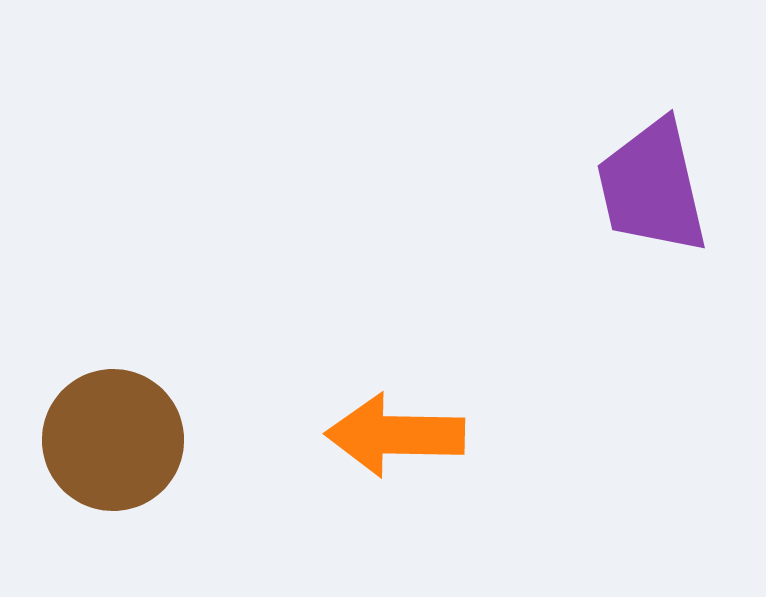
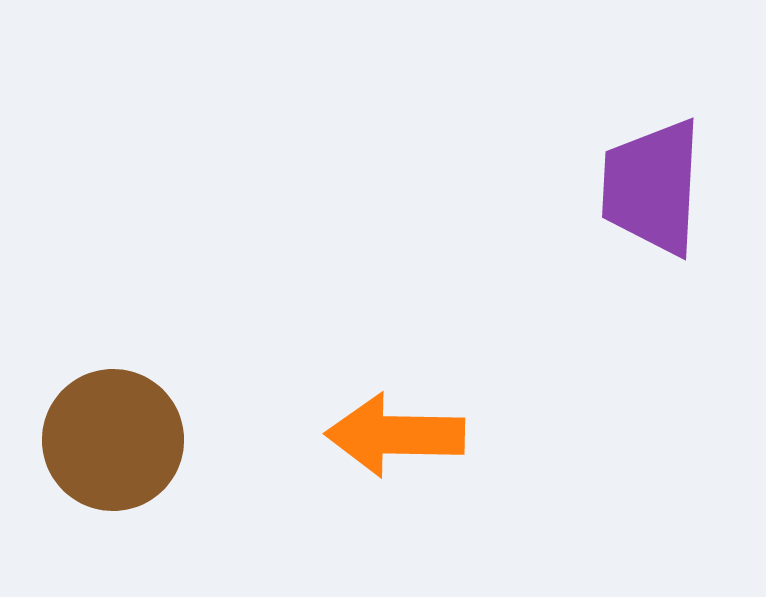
purple trapezoid: rotated 16 degrees clockwise
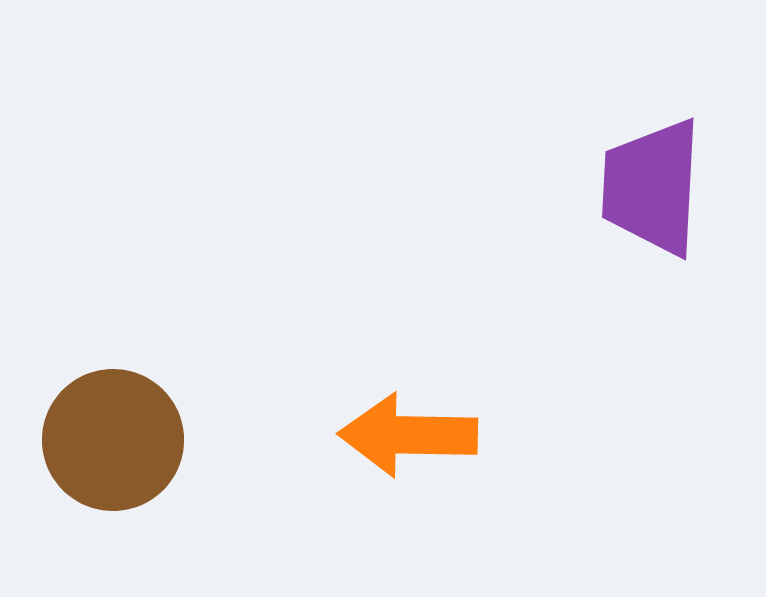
orange arrow: moved 13 px right
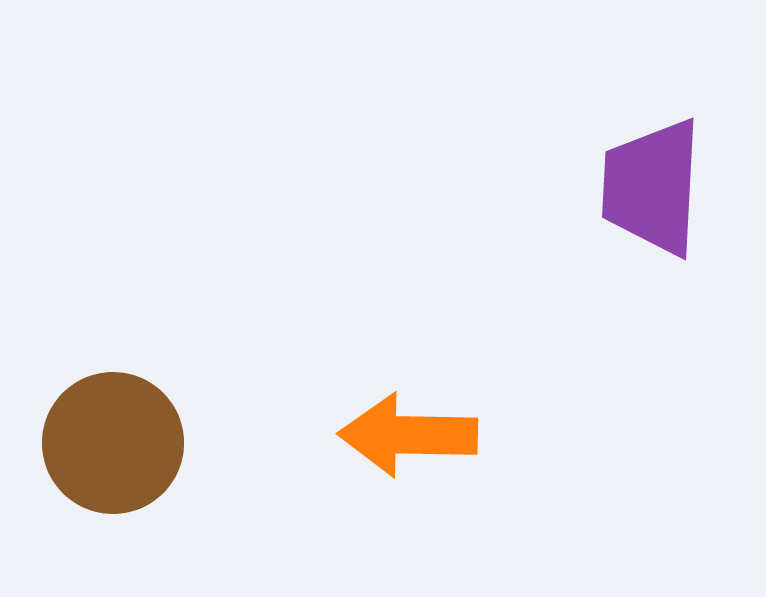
brown circle: moved 3 px down
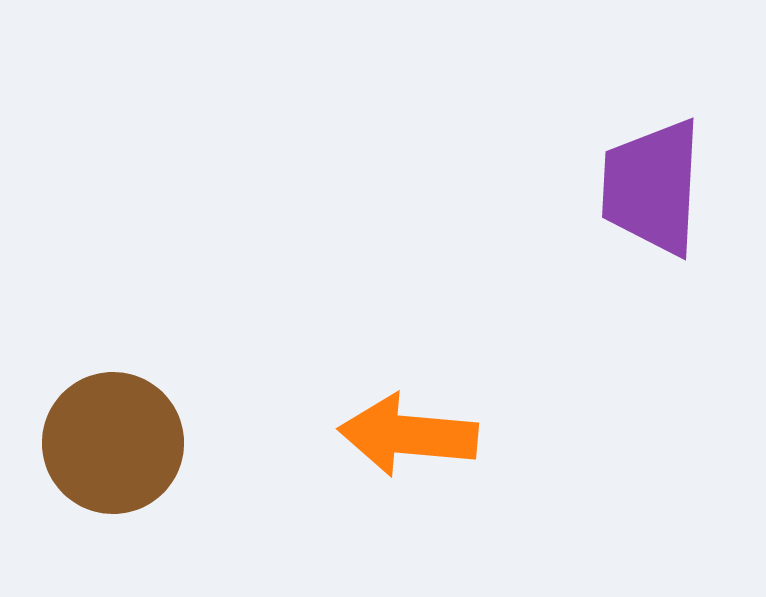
orange arrow: rotated 4 degrees clockwise
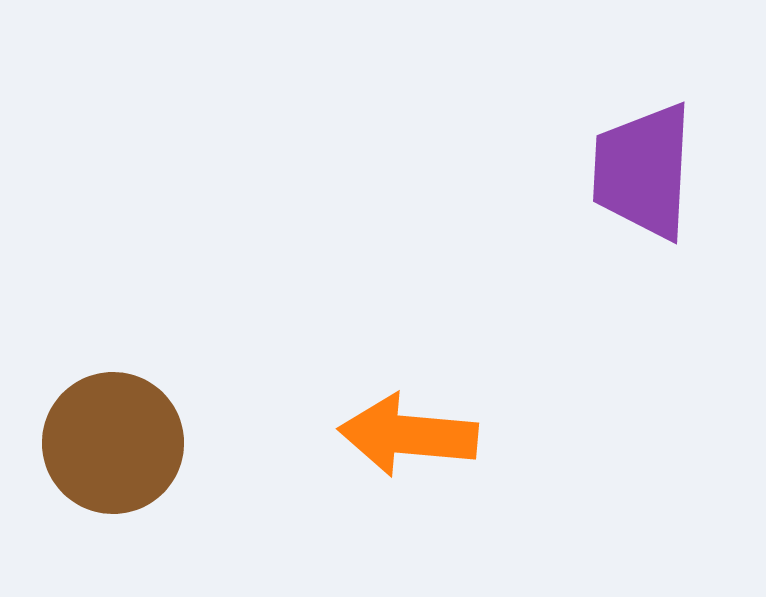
purple trapezoid: moved 9 px left, 16 px up
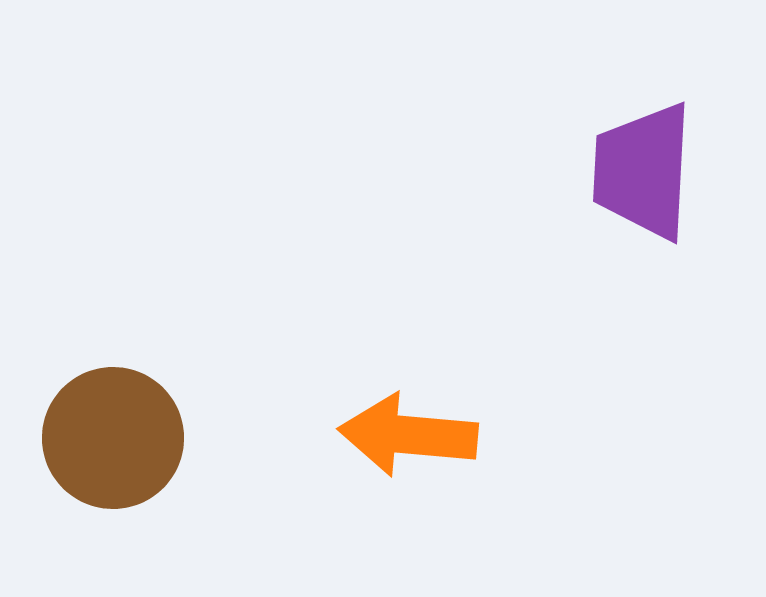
brown circle: moved 5 px up
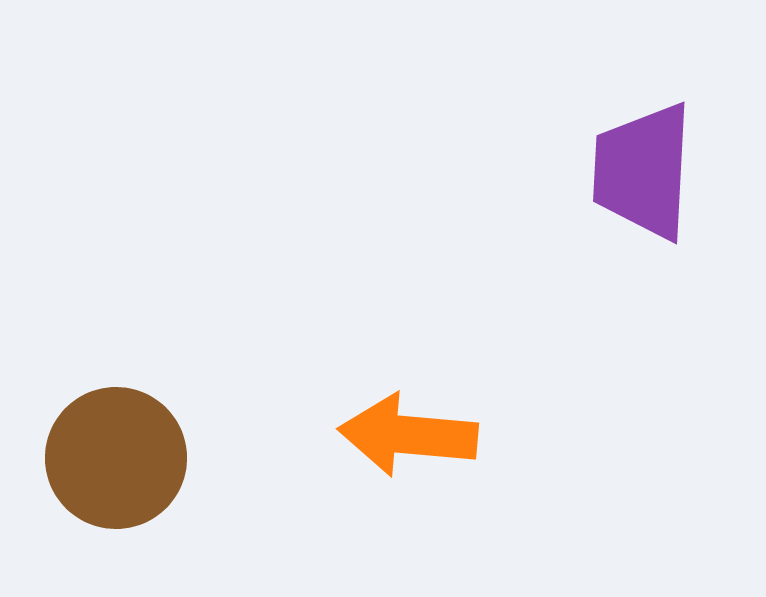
brown circle: moved 3 px right, 20 px down
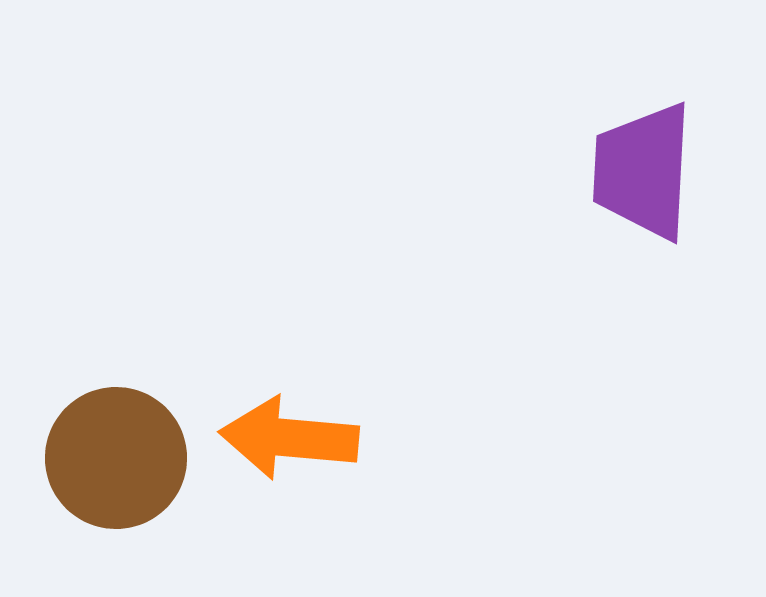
orange arrow: moved 119 px left, 3 px down
